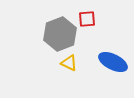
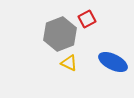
red square: rotated 24 degrees counterclockwise
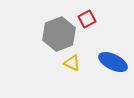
gray hexagon: moved 1 px left
yellow triangle: moved 3 px right
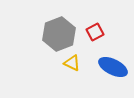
red square: moved 8 px right, 13 px down
blue ellipse: moved 5 px down
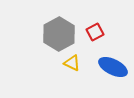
gray hexagon: rotated 8 degrees counterclockwise
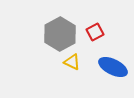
gray hexagon: moved 1 px right
yellow triangle: moved 1 px up
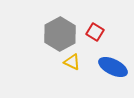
red square: rotated 30 degrees counterclockwise
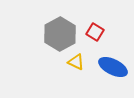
yellow triangle: moved 4 px right
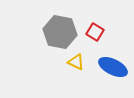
gray hexagon: moved 2 px up; rotated 20 degrees counterclockwise
